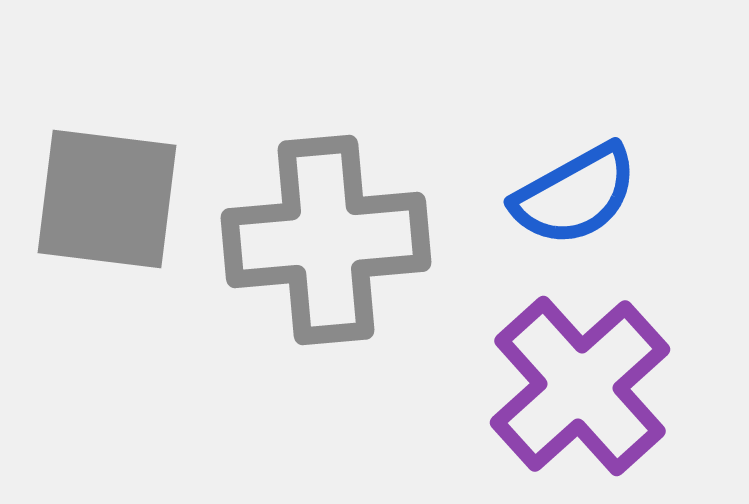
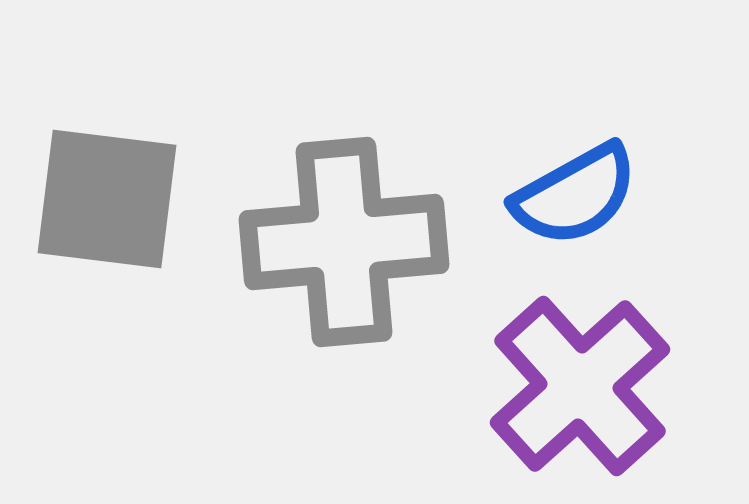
gray cross: moved 18 px right, 2 px down
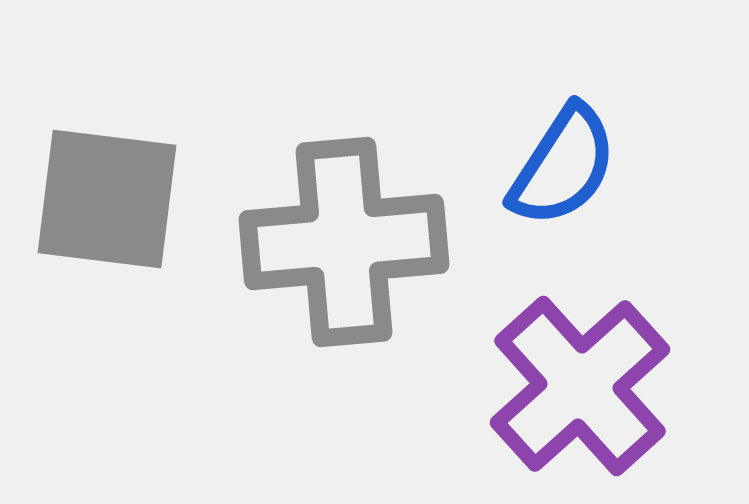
blue semicircle: moved 12 px left, 29 px up; rotated 28 degrees counterclockwise
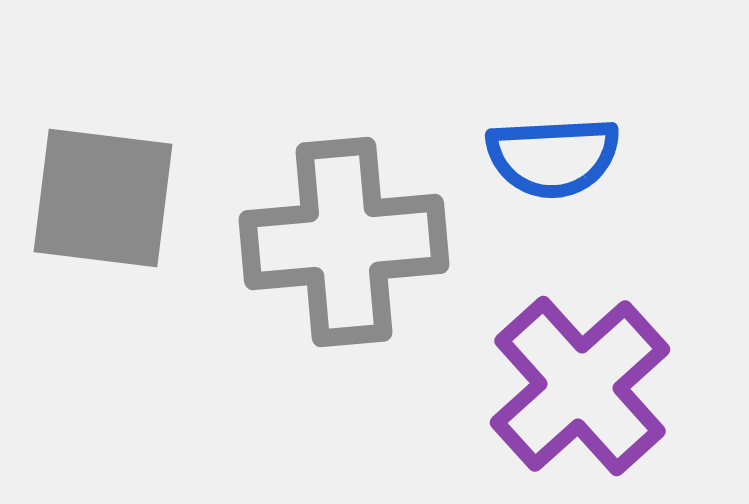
blue semicircle: moved 10 px left, 9 px up; rotated 54 degrees clockwise
gray square: moved 4 px left, 1 px up
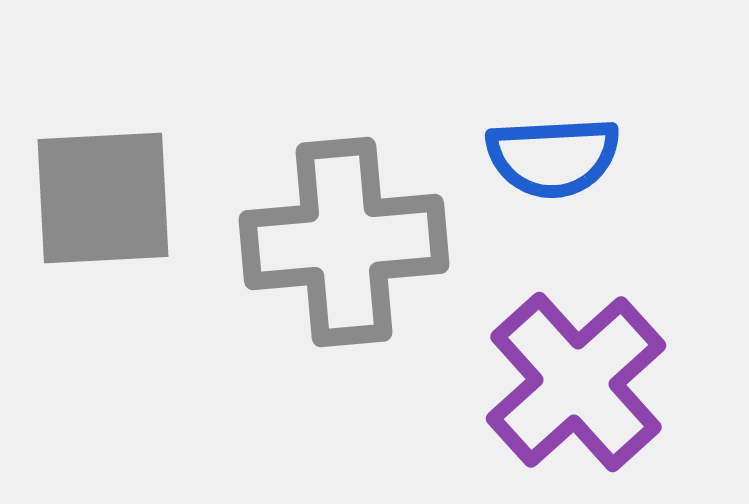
gray square: rotated 10 degrees counterclockwise
purple cross: moved 4 px left, 4 px up
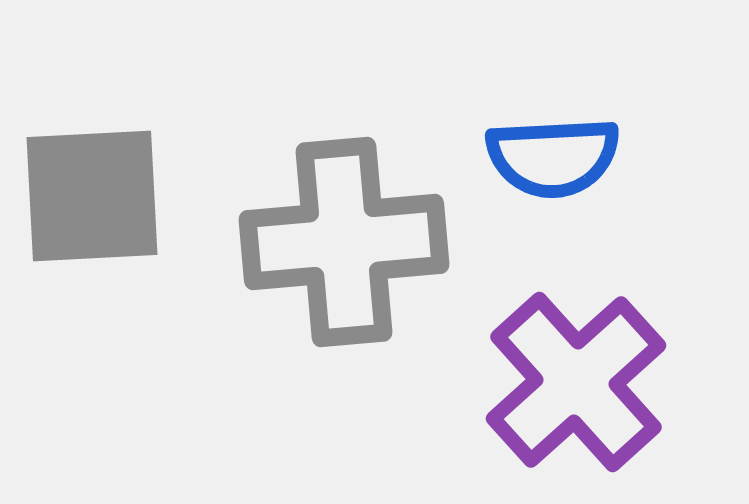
gray square: moved 11 px left, 2 px up
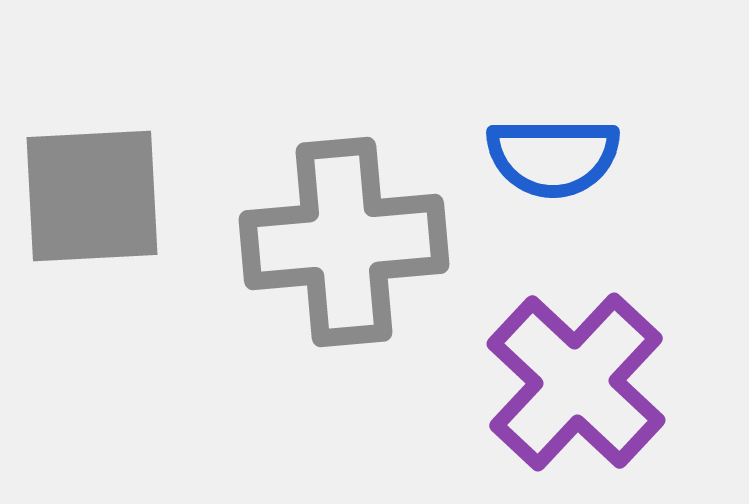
blue semicircle: rotated 3 degrees clockwise
purple cross: rotated 5 degrees counterclockwise
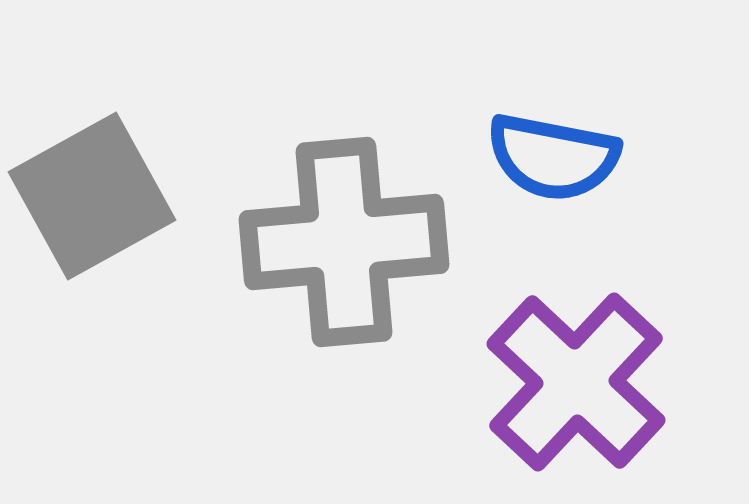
blue semicircle: rotated 11 degrees clockwise
gray square: rotated 26 degrees counterclockwise
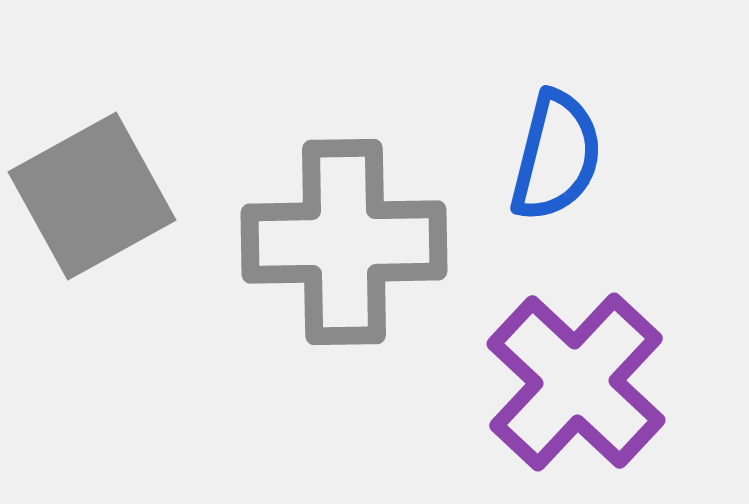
blue semicircle: moved 3 px right, 1 px up; rotated 87 degrees counterclockwise
gray cross: rotated 4 degrees clockwise
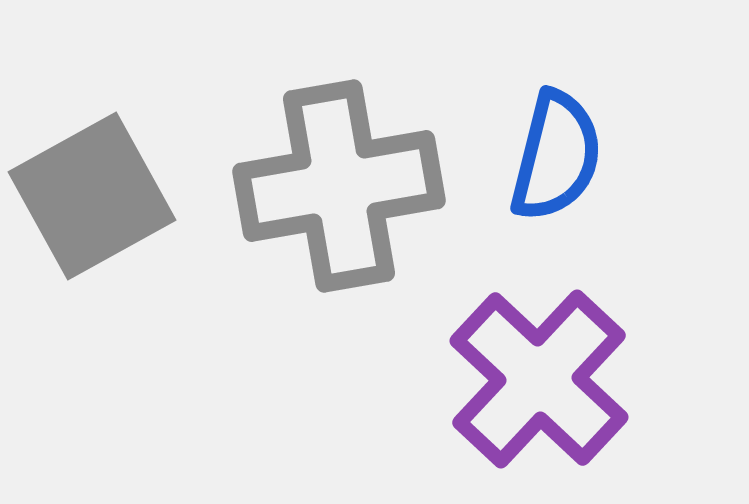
gray cross: moved 5 px left, 56 px up; rotated 9 degrees counterclockwise
purple cross: moved 37 px left, 3 px up
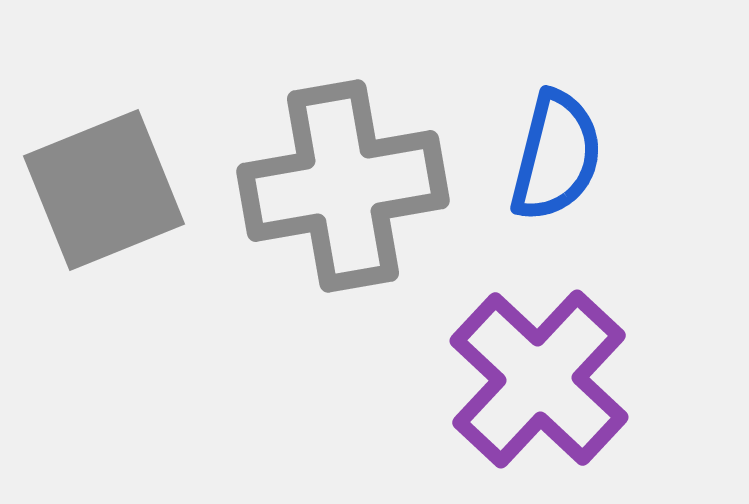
gray cross: moved 4 px right
gray square: moved 12 px right, 6 px up; rotated 7 degrees clockwise
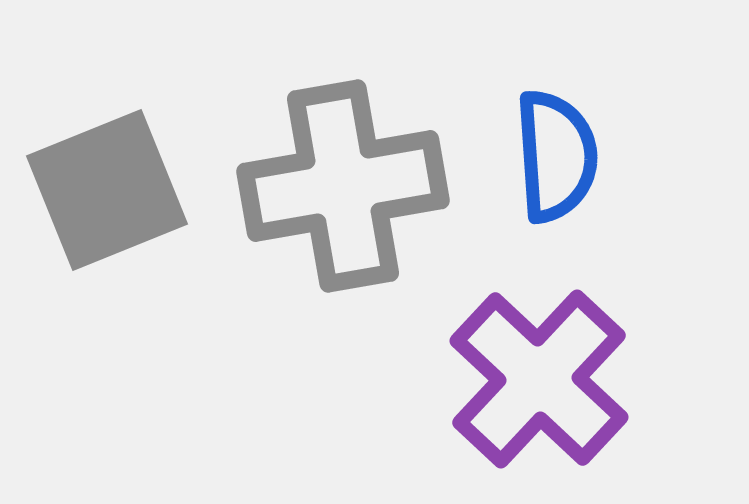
blue semicircle: rotated 18 degrees counterclockwise
gray square: moved 3 px right
